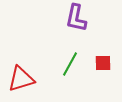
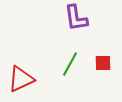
purple L-shape: rotated 20 degrees counterclockwise
red triangle: rotated 8 degrees counterclockwise
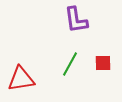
purple L-shape: moved 2 px down
red triangle: rotated 16 degrees clockwise
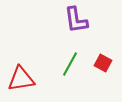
red square: rotated 30 degrees clockwise
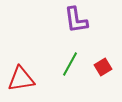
red square: moved 4 px down; rotated 30 degrees clockwise
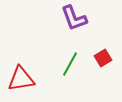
purple L-shape: moved 2 px left, 2 px up; rotated 12 degrees counterclockwise
red square: moved 9 px up
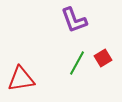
purple L-shape: moved 2 px down
green line: moved 7 px right, 1 px up
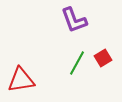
red triangle: moved 1 px down
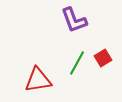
red triangle: moved 17 px right
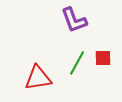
red square: rotated 30 degrees clockwise
red triangle: moved 2 px up
